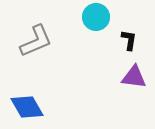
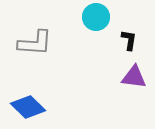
gray L-shape: moved 1 px left, 2 px down; rotated 27 degrees clockwise
blue diamond: moved 1 px right; rotated 16 degrees counterclockwise
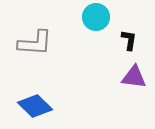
blue diamond: moved 7 px right, 1 px up
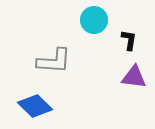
cyan circle: moved 2 px left, 3 px down
gray L-shape: moved 19 px right, 18 px down
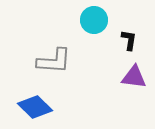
blue diamond: moved 1 px down
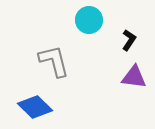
cyan circle: moved 5 px left
black L-shape: rotated 25 degrees clockwise
gray L-shape: rotated 108 degrees counterclockwise
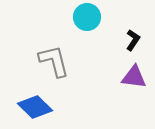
cyan circle: moved 2 px left, 3 px up
black L-shape: moved 4 px right
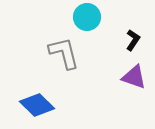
gray L-shape: moved 10 px right, 8 px up
purple triangle: rotated 12 degrees clockwise
blue diamond: moved 2 px right, 2 px up
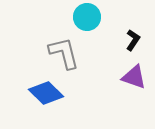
blue diamond: moved 9 px right, 12 px up
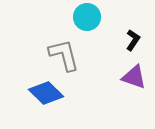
gray L-shape: moved 2 px down
